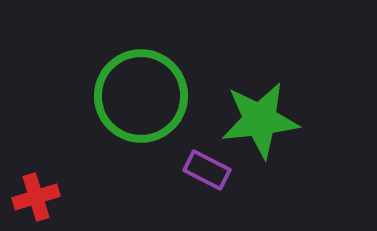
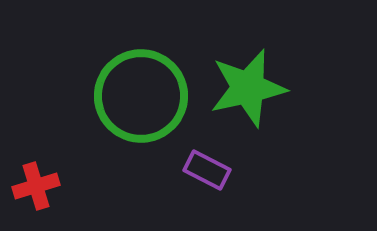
green star: moved 12 px left, 32 px up; rotated 6 degrees counterclockwise
red cross: moved 11 px up
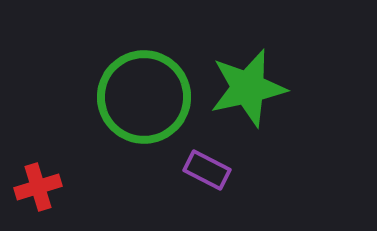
green circle: moved 3 px right, 1 px down
red cross: moved 2 px right, 1 px down
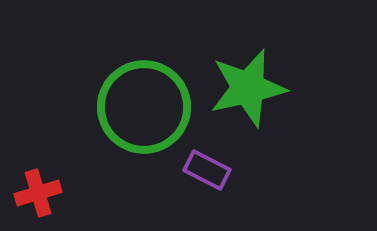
green circle: moved 10 px down
red cross: moved 6 px down
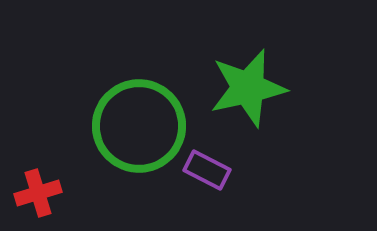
green circle: moved 5 px left, 19 px down
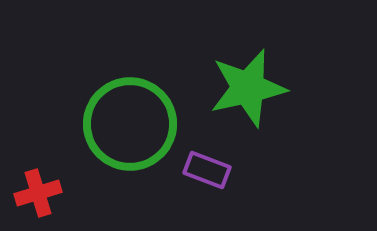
green circle: moved 9 px left, 2 px up
purple rectangle: rotated 6 degrees counterclockwise
